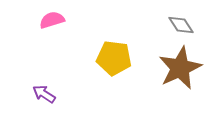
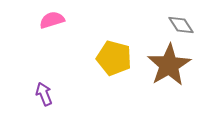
yellow pentagon: rotated 8 degrees clockwise
brown star: moved 11 px left, 3 px up; rotated 6 degrees counterclockwise
purple arrow: rotated 35 degrees clockwise
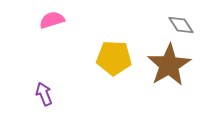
yellow pentagon: rotated 12 degrees counterclockwise
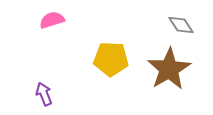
yellow pentagon: moved 3 px left, 1 px down
brown star: moved 4 px down
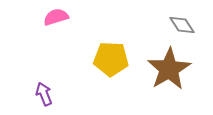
pink semicircle: moved 4 px right, 3 px up
gray diamond: moved 1 px right
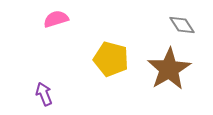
pink semicircle: moved 2 px down
yellow pentagon: rotated 12 degrees clockwise
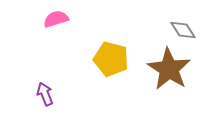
gray diamond: moved 1 px right, 5 px down
brown star: rotated 9 degrees counterclockwise
purple arrow: moved 1 px right
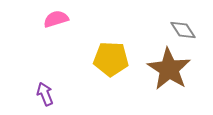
yellow pentagon: rotated 12 degrees counterclockwise
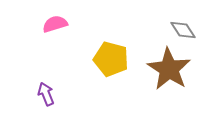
pink semicircle: moved 1 px left, 5 px down
yellow pentagon: rotated 12 degrees clockwise
purple arrow: moved 1 px right
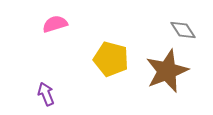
brown star: moved 2 px left, 2 px down; rotated 18 degrees clockwise
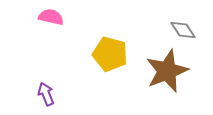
pink semicircle: moved 4 px left, 7 px up; rotated 30 degrees clockwise
yellow pentagon: moved 1 px left, 5 px up
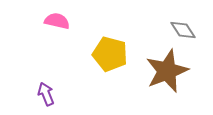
pink semicircle: moved 6 px right, 4 px down
